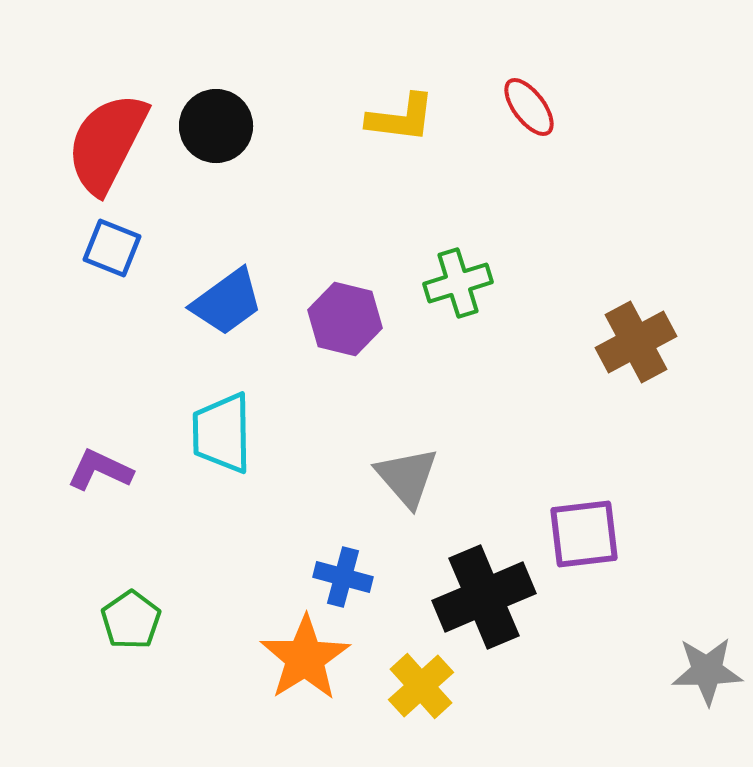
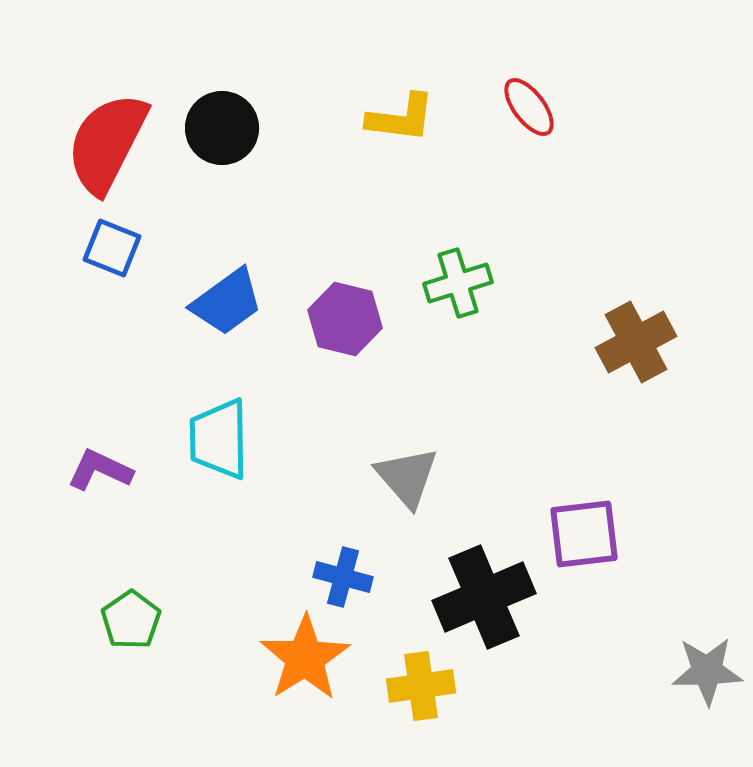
black circle: moved 6 px right, 2 px down
cyan trapezoid: moved 3 px left, 6 px down
yellow cross: rotated 34 degrees clockwise
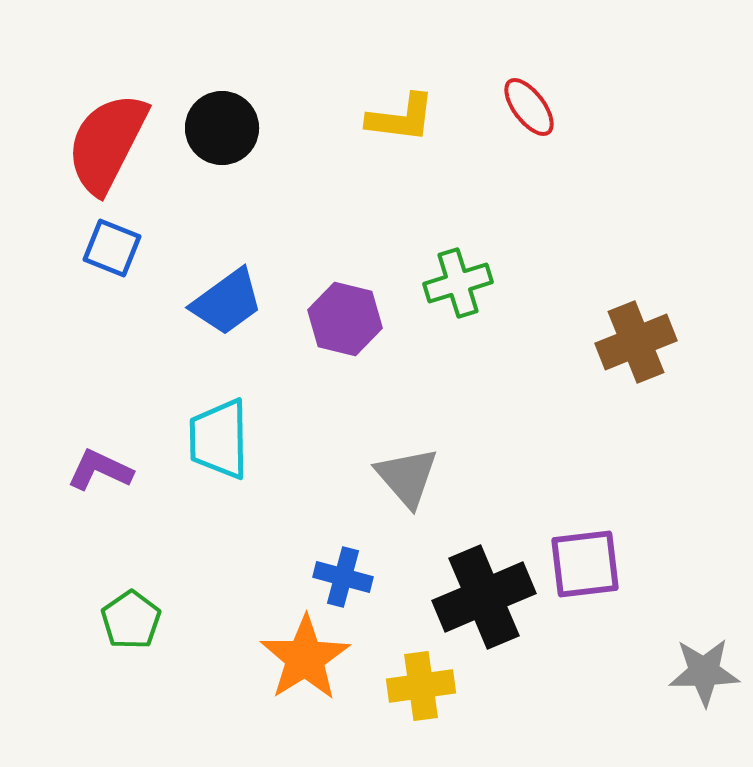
brown cross: rotated 6 degrees clockwise
purple square: moved 1 px right, 30 px down
gray star: moved 3 px left, 1 px down
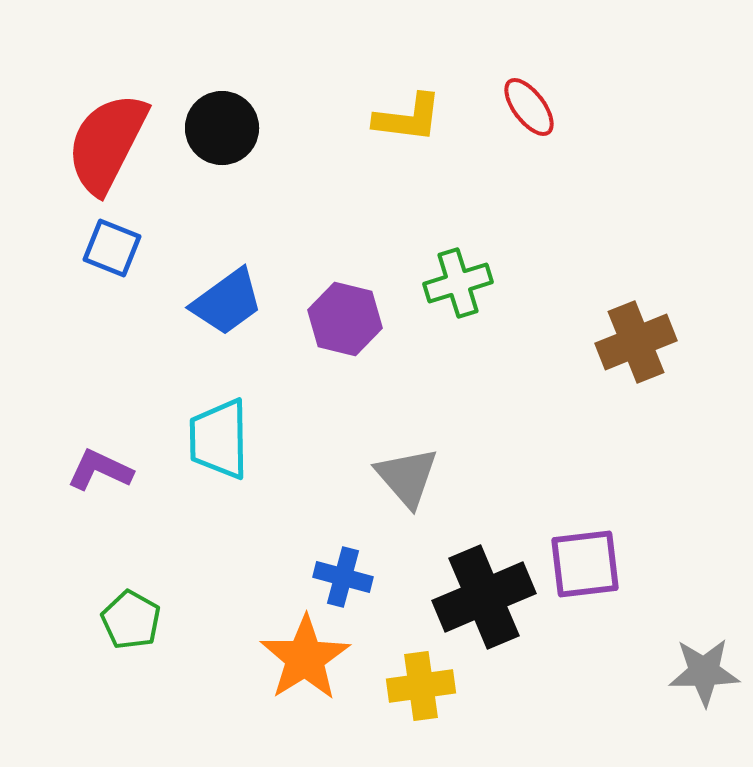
yellow L-shape: moved 7 px right
green pentagon: rotated 8 degrees counterclockwise
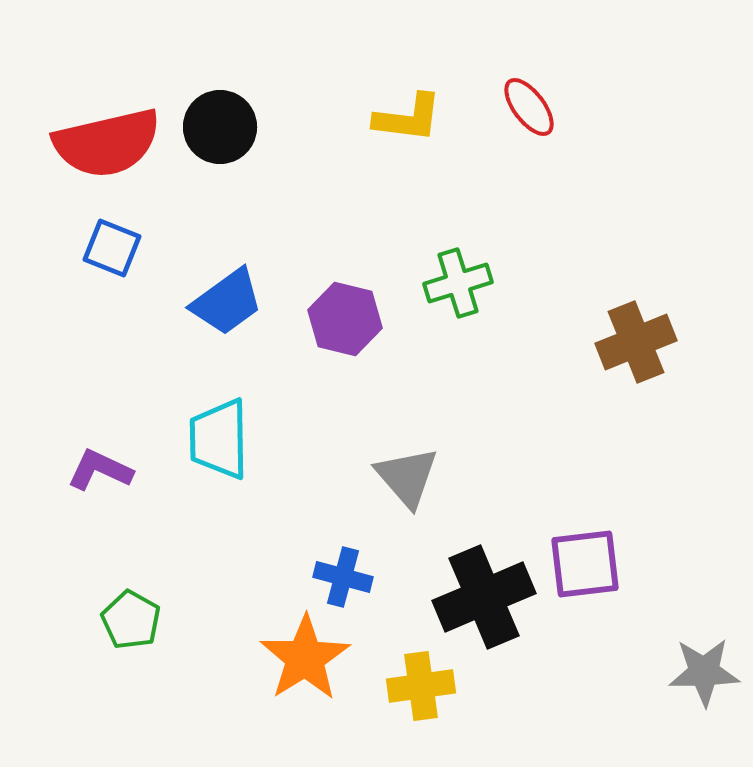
black circle: moved 2 px left, 1 px up
red semicircle: rotated 130 degrees counterclockwise
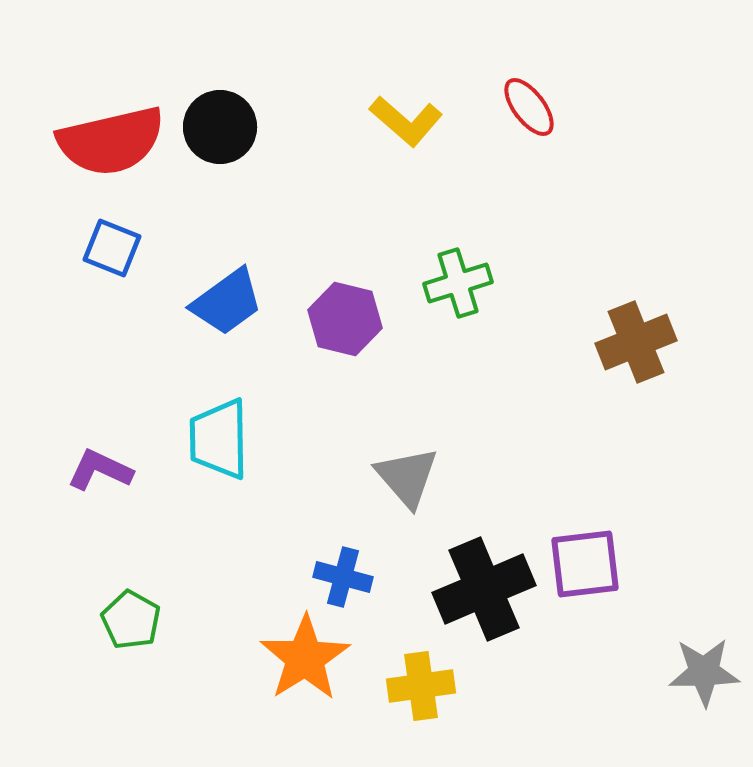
yellow L-shape: moved 2 px left, 3 px down; rotated 34 degrees clockwise
red semicircle: moved 4 px right, 2 px up
black cross: moved 8 px up
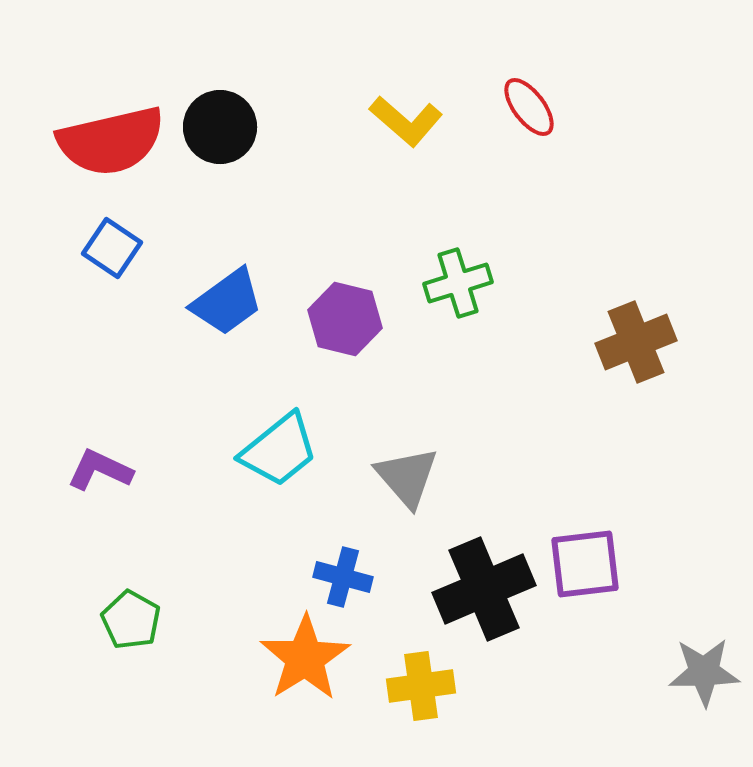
blue square: rotated 12 degrees clockwise
cyan trapezoid: moved 60 px right, 11 px down; rotated 128 degrees counterclockwise
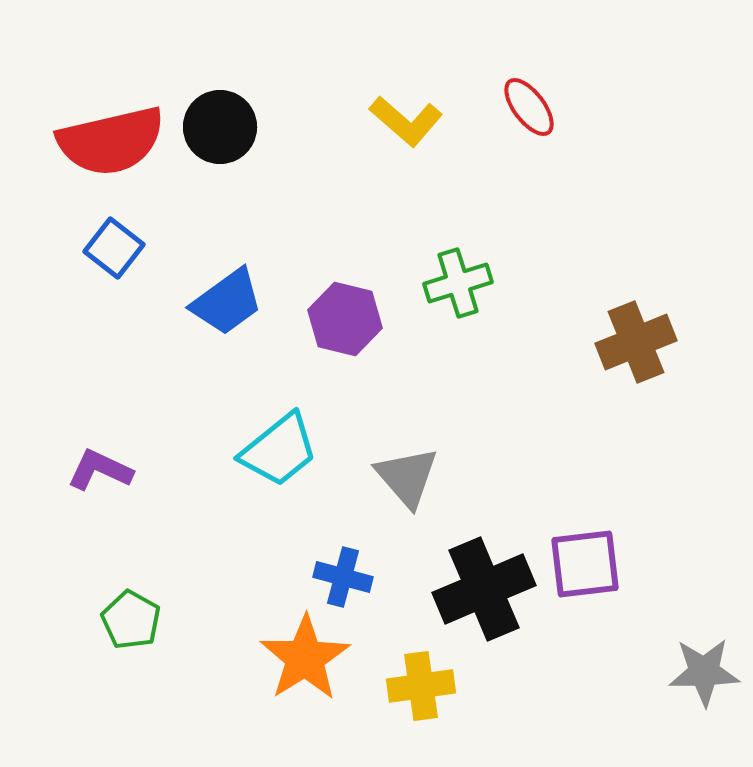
blue square: moved 2 px right; rotated 4 degrees clockwise
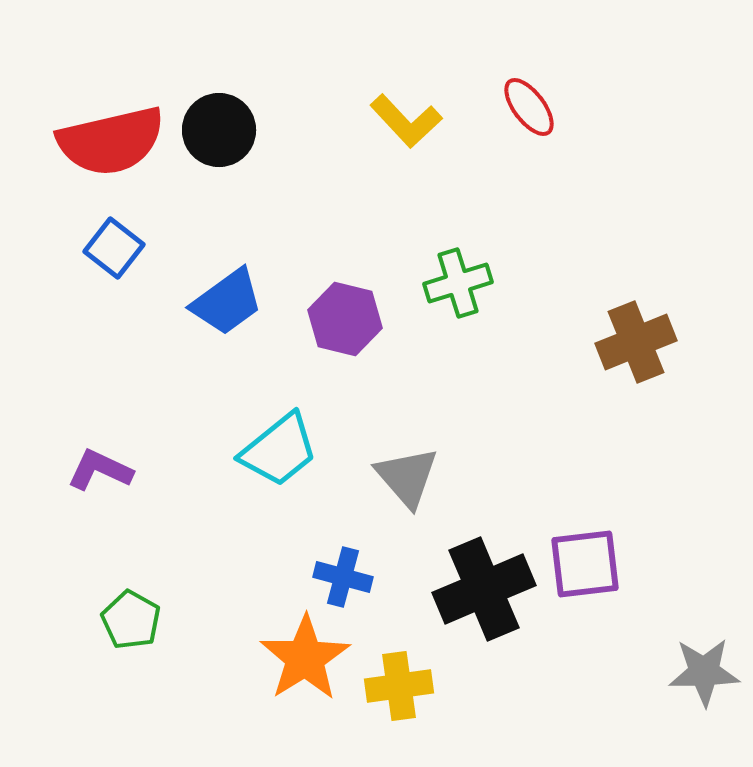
yellow L-shape: rotated 6 degrees clockwise
black circle: moved 1 px left, 3 px down
yellow cross: moved 22 px left
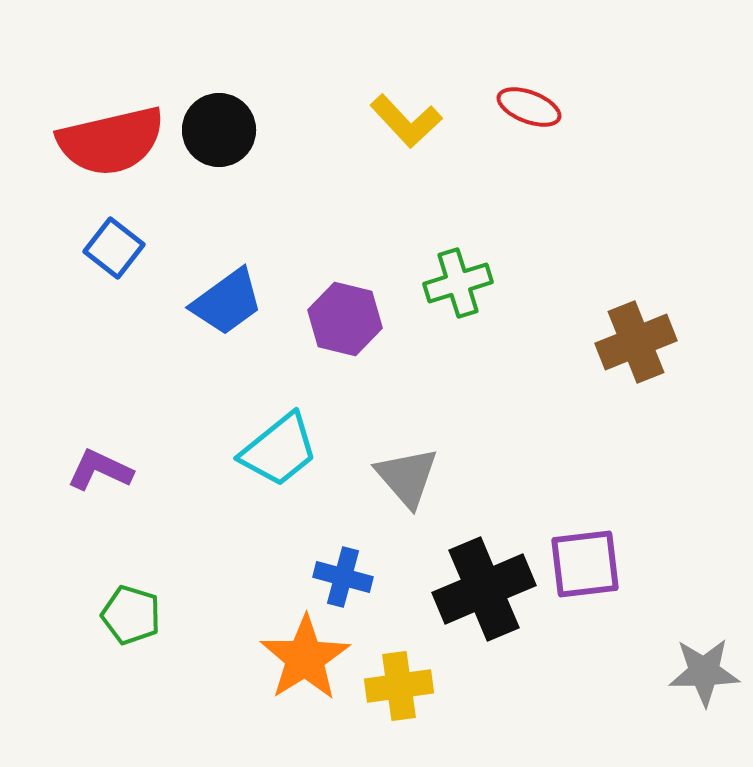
red ellipse: rotated 32 degrees counterclockwise
green pentagon: moved 5 px up; rotated 12 degrees counterclockwise
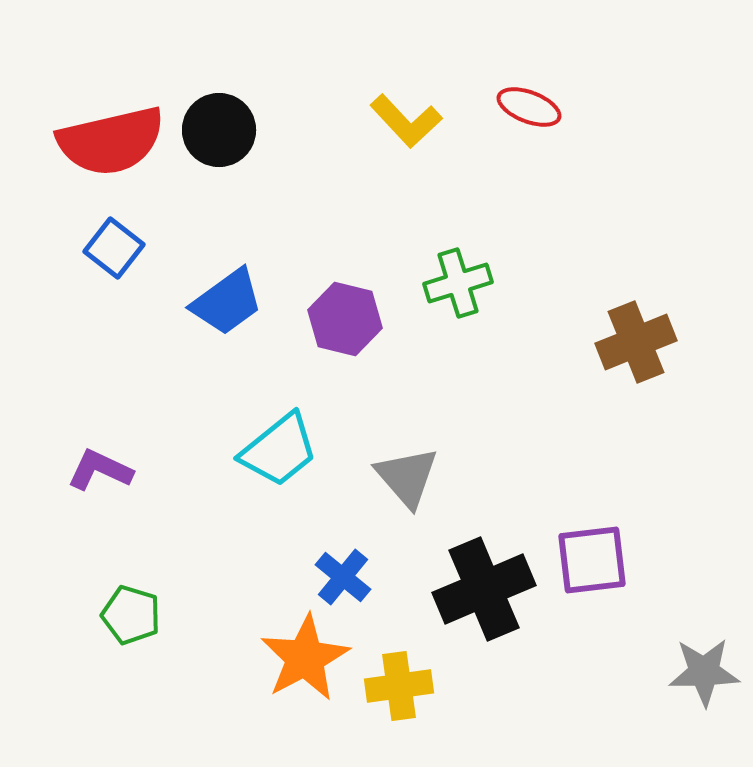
purple square: moved 7 px right, 4 px up
blue cross: rotated 24 degrees clockwise
orange star: rotated 4 degrees clockwise
